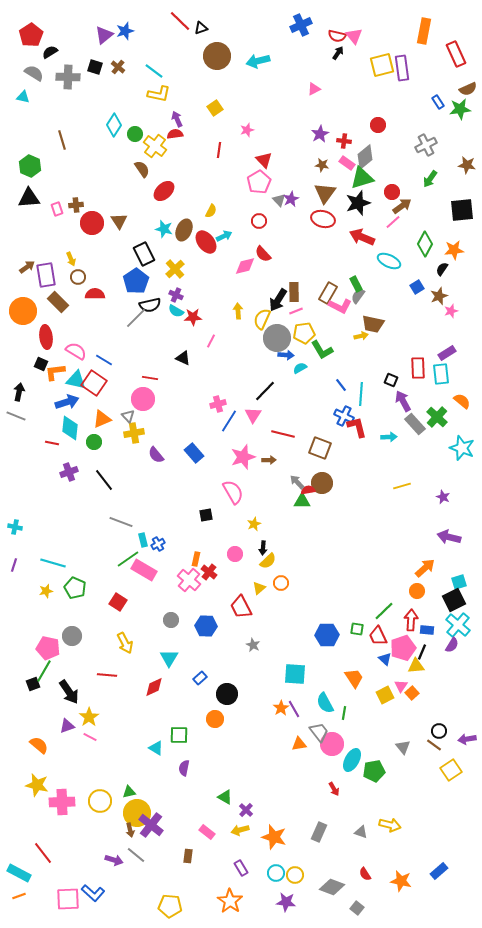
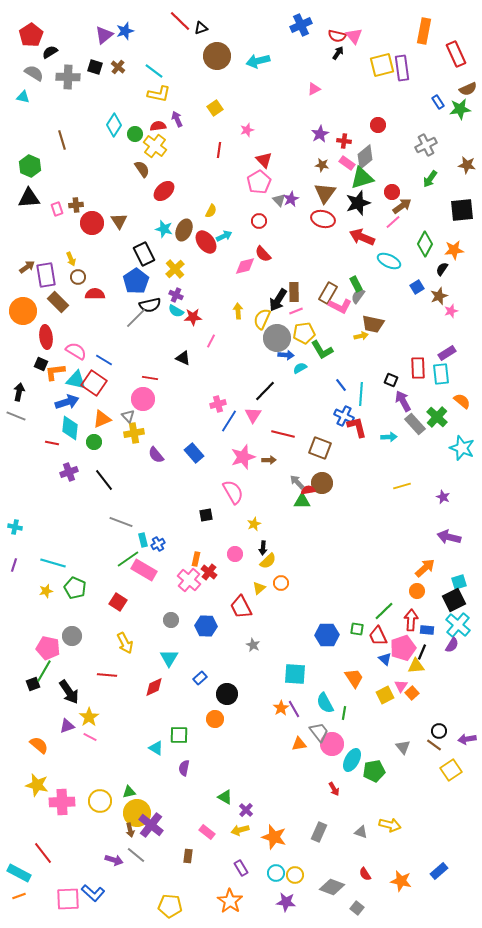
red semicircle at (175, 134): moved 17 px left, 8 px up
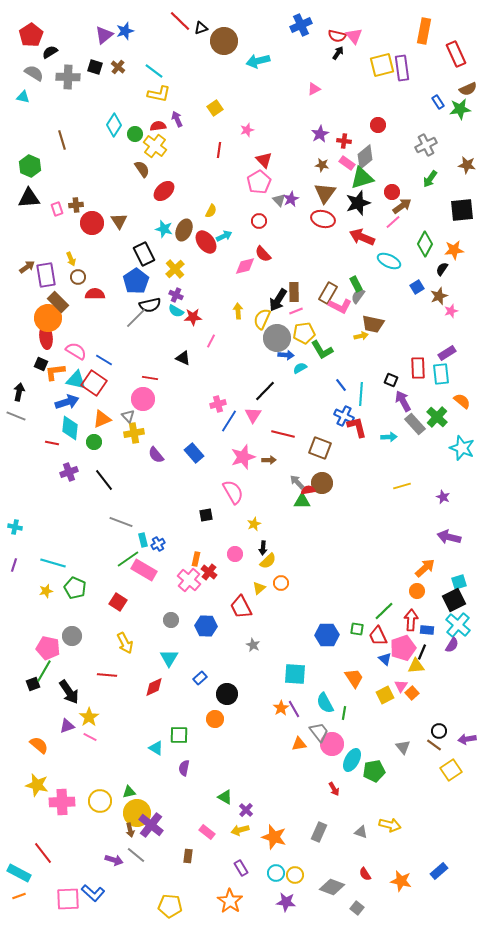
brown circle at (217, 56): moved 7 px right, 15 px up
orange circle at (23, 311): moved 25 px right, 7 px down
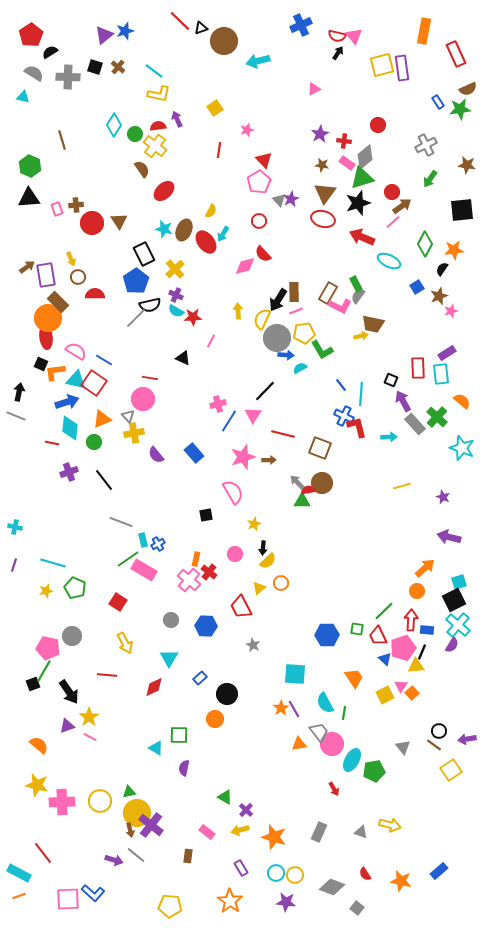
cyan arrow at (224, 236): moved 1 px left, 2 px up; rotated 147 degrees clockwise
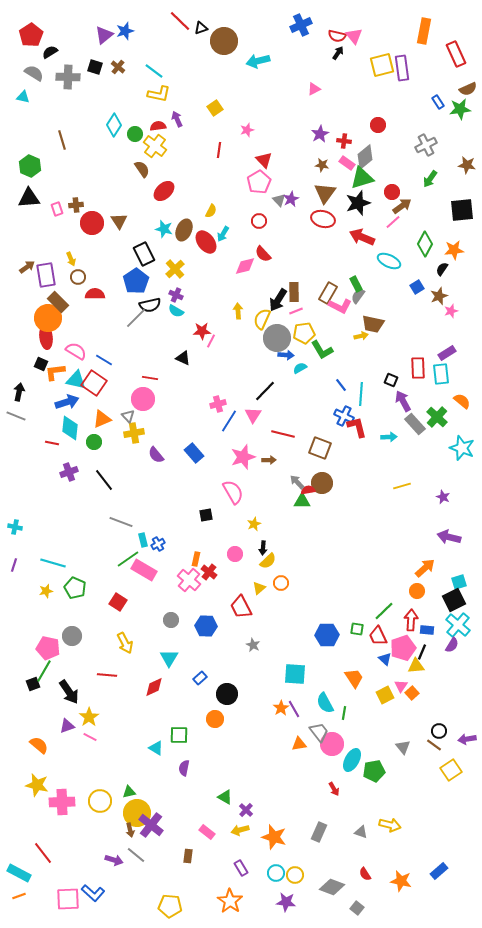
red star at (193, 317): moved 9 px right, 14 px down
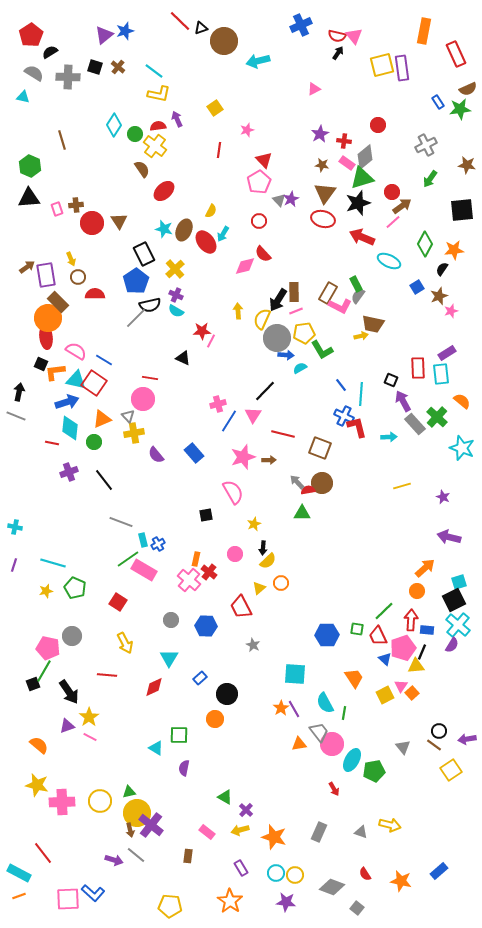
green triangle at (302, 501): moved 12 px down
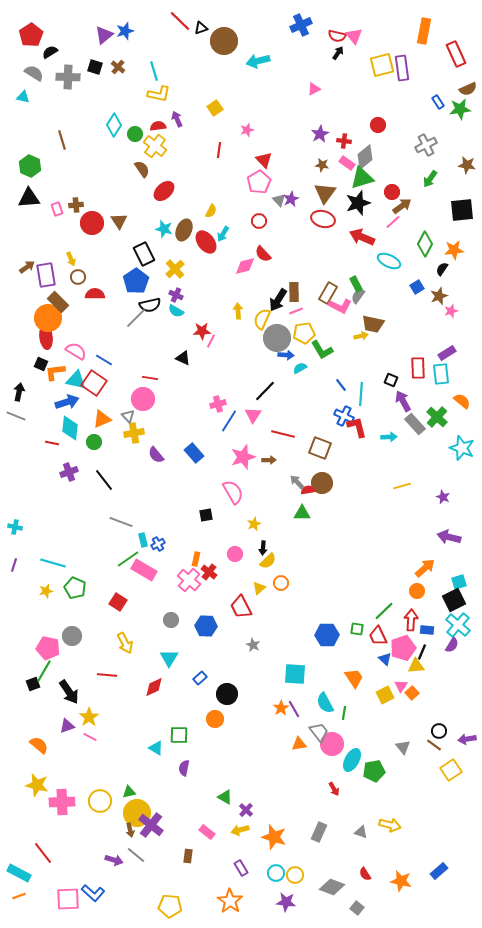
cyan line at (154, 71): rotated 36 degrees clockwise
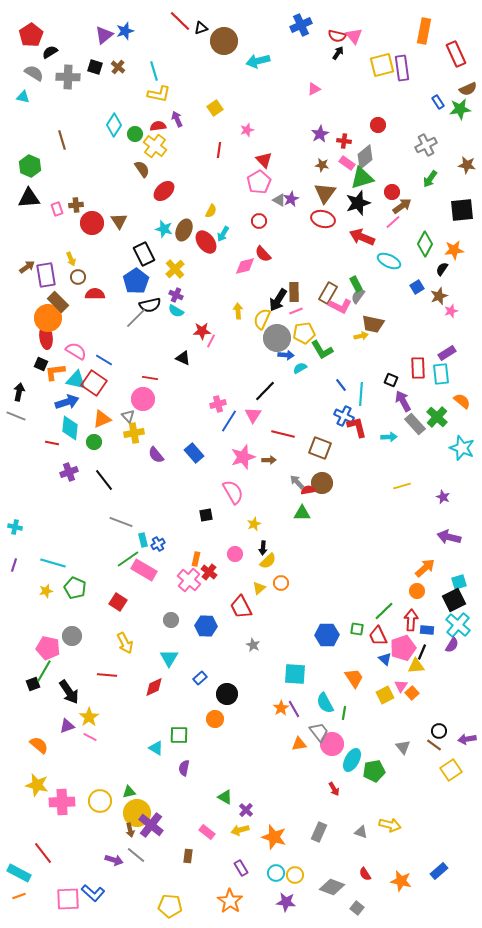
gray triangle at (279, 200): rotated 16 degrees counterclockwise
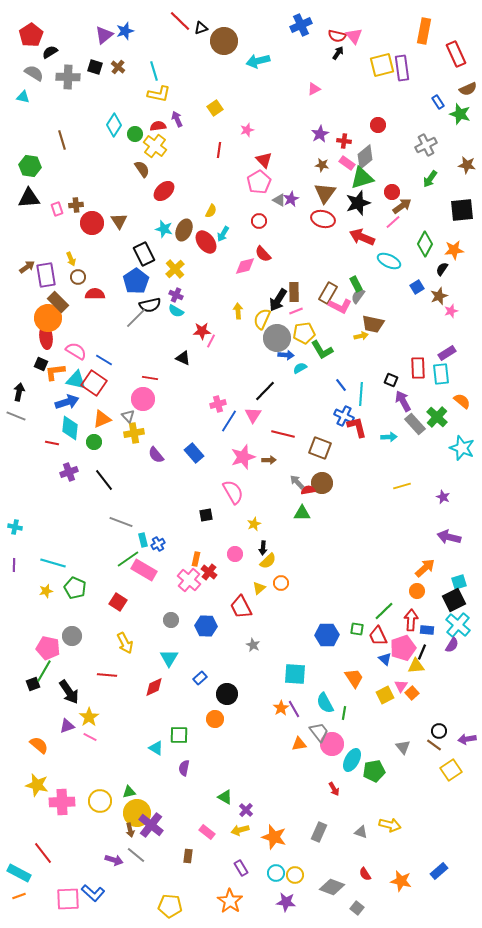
green star at (460, 109): moved 5 px down; rotated 25 degrees clockwise
green hexagon at (30, 166): rotated 15 degrees counterclockwise
purple line at (14, 565): rotated 16 degrees counterclockwise
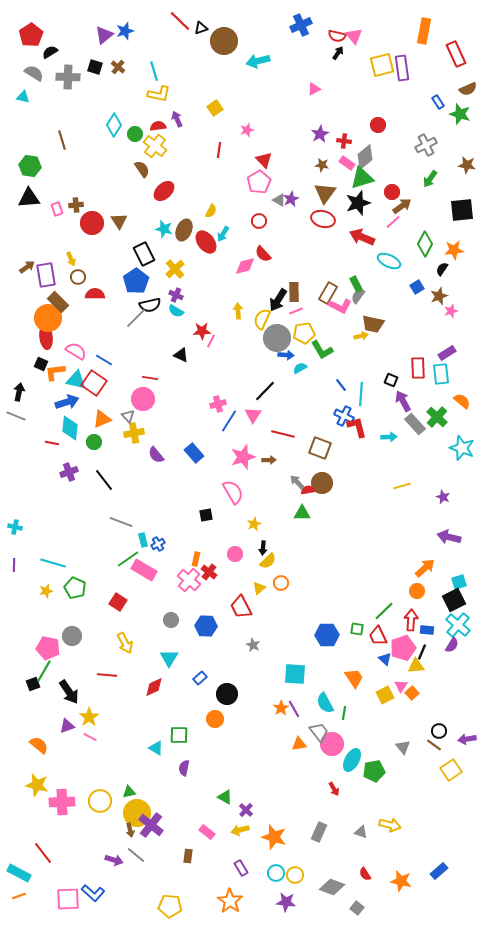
black triangle at (183, 358): moved 2 px left, 3 px up
